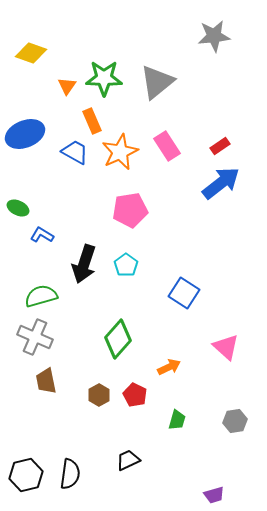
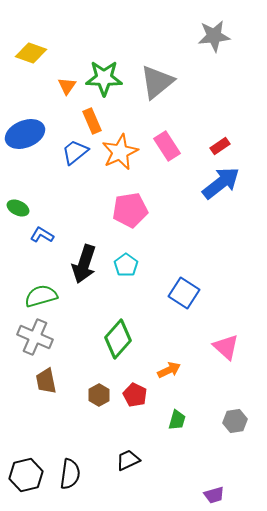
blue trapezoid: rotated 68 degrees counterclockwise
orange arrow: moved 3 px down
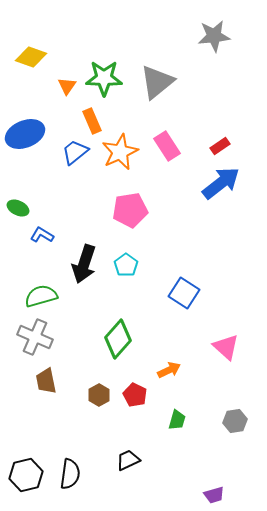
yellow diamond: moved 4 px down
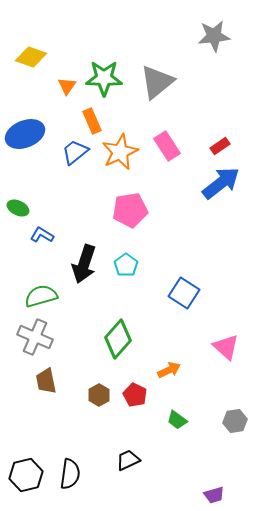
green trapezoid: rotated 110 degrees clockwise
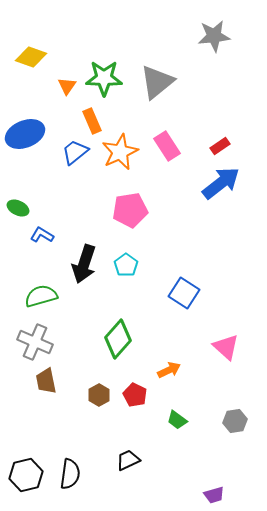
gray cross: moved 5 px down
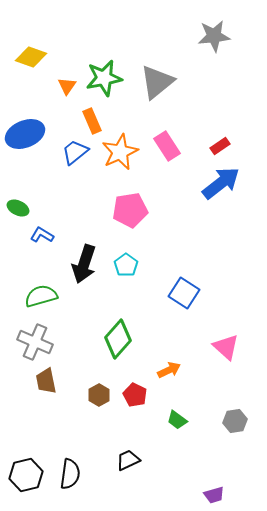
green star: rotated 12 degrees counterclockwise
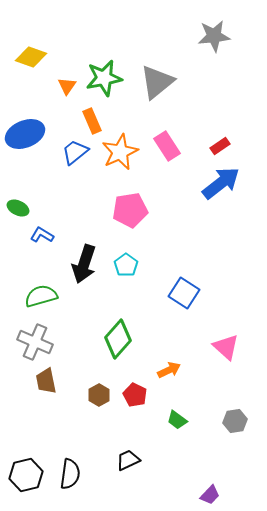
purple trapezoid: moved 4 px left; rotated 30 degrees counterclockwise
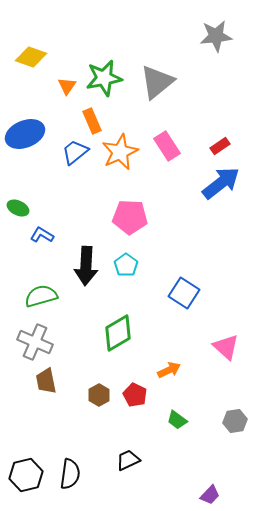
gray star: moved 2 px right
pink pentagon: moved 7 px down; rotated 12 degrees clockwise
black arrow: moved 2 px right, 2 px down; rotated 15 degrees counterclockwise
green diamond: moved 6 px up; rotated 18 degrees clockwise
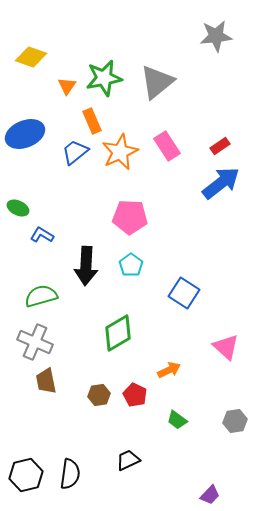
cyan pentagon: moved 5 px right
brown hexagon: rotated 20 degrees clockwise
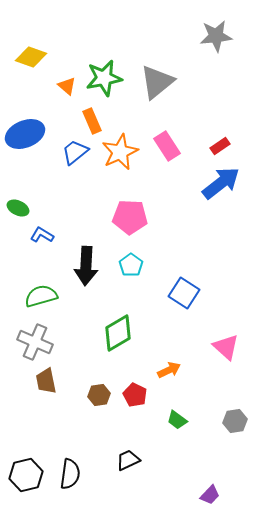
orange triangle: rotated 24 degrees counterclockwise
